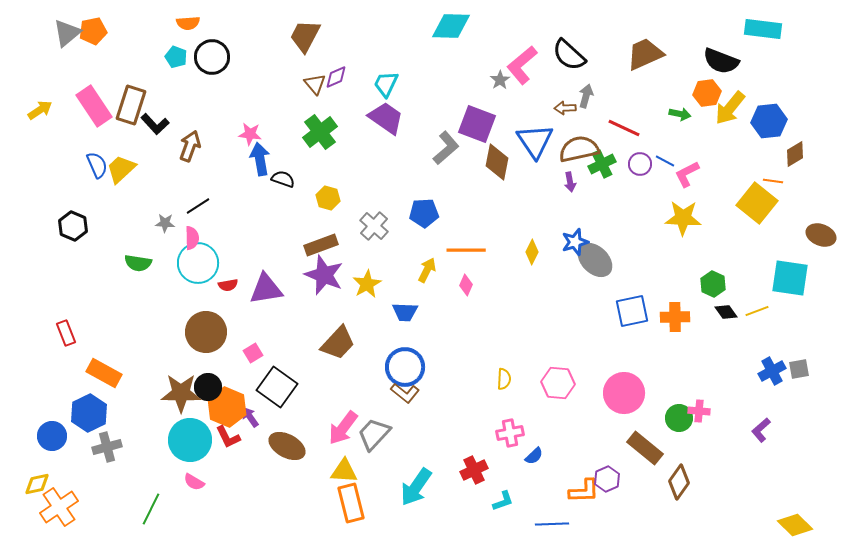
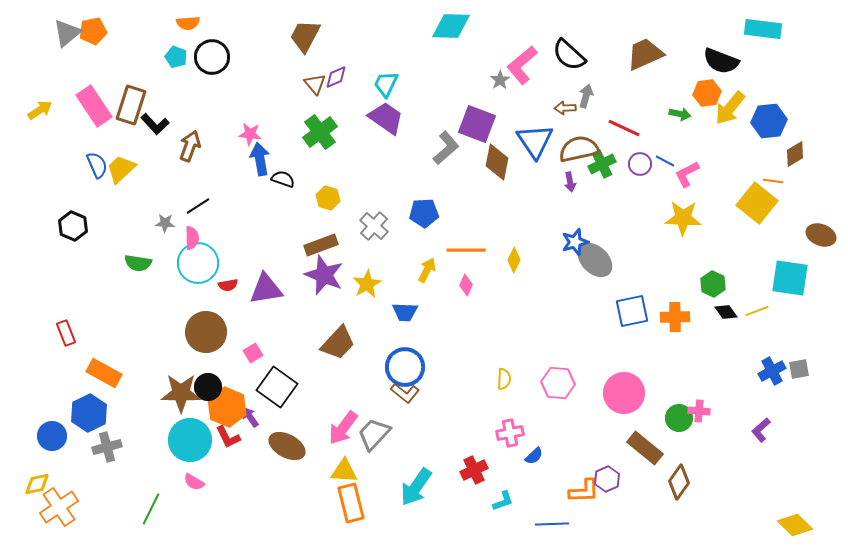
yellow diamond at (532, 252): moved 18 px left, 8 px down
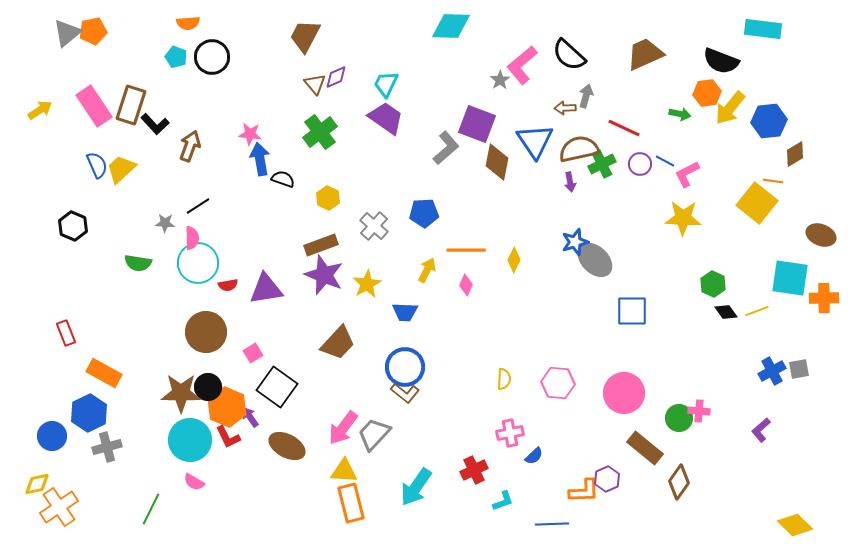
yellow hexagon at (328, 198): rotated 10 degrees clockwise
blue square at (632, 311): rotated 12 degrees clockwise
orange cross at (675, 317): moved 149 px right, 19 px up
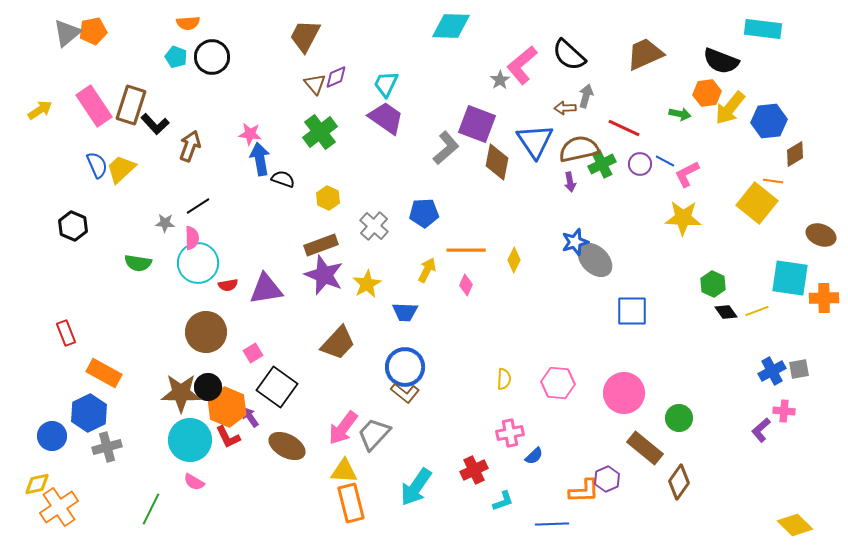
pink cross at (699, 411): moved 85 px right
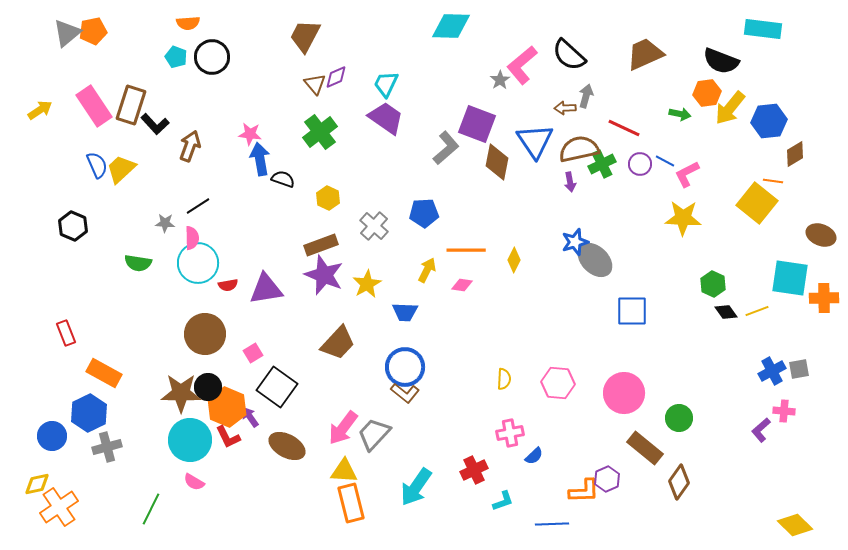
pink diamond at (466, 285): moved 4 px left; rotated 75 degrees clockwise
brown circle at (206, 332): moved 1 px left, 2 px down
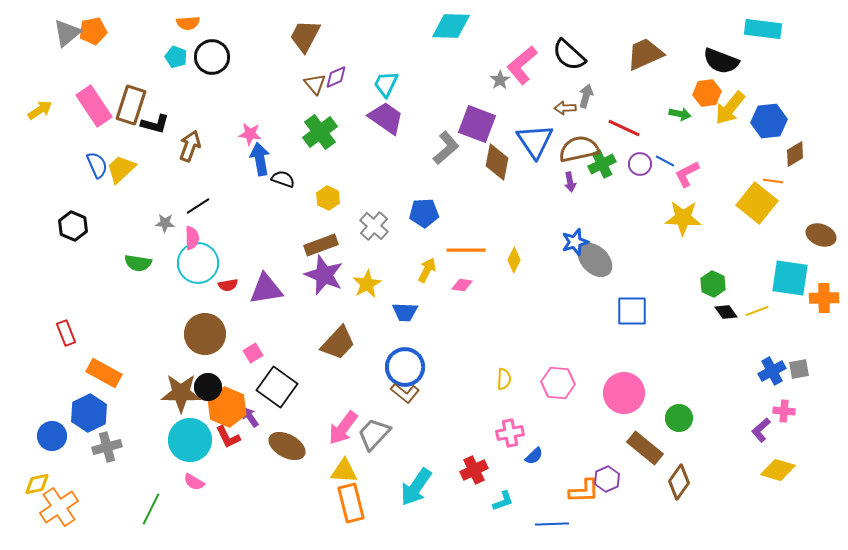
black L-shape at (155, 124): rotated 32 degrees counterclockwise
yellow diamond at (795, 525): moved 17 px left, 55 px up; rotated 28 degrees counterclockwise
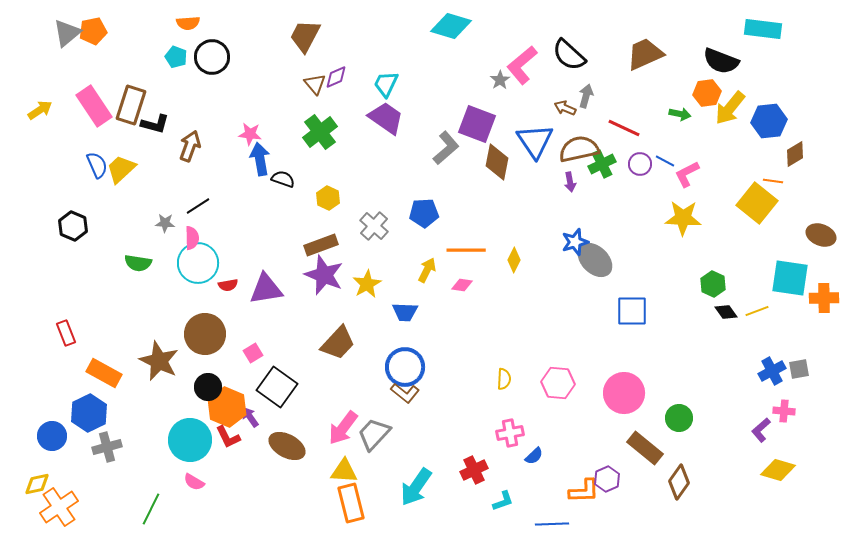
cyan diamond at (451, 26): rotated 15 degrees clockwise
brown arrow at (565, 108): rotated 25 degrees clockwise
brown star at (181, 393): moved 22 px left, 32 px up; rotated 24 degrees clockwise
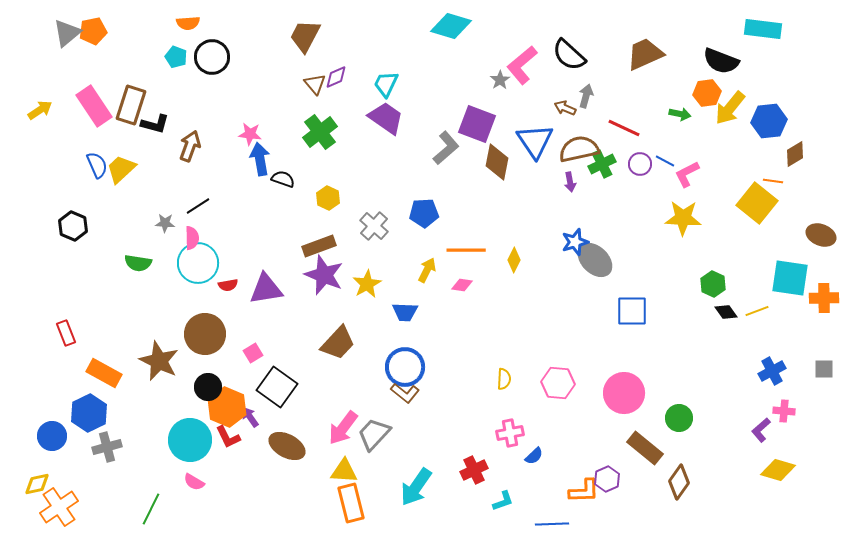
brown rectangle at (321, 245): moved 2 px left, 1 px down
gray square at (799, 369): moved 25 px right; rotated 10 degrees clockwise
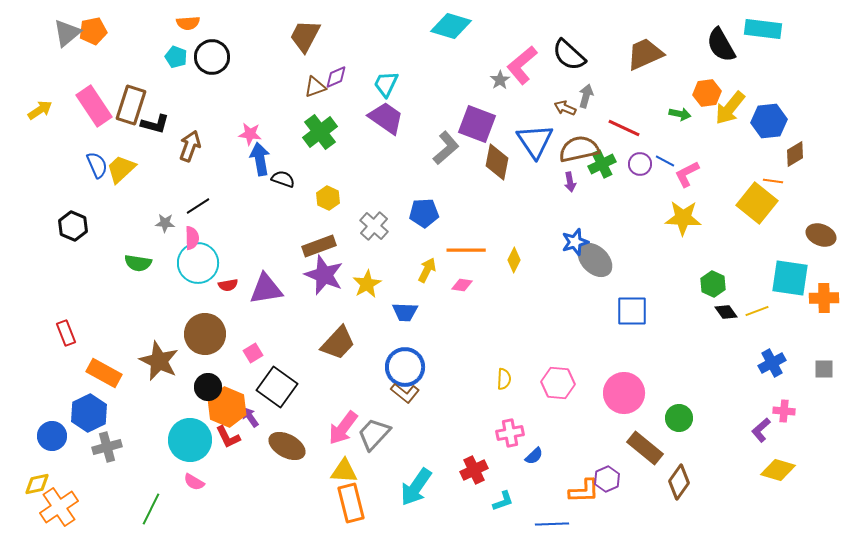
black semicircle at (721, 61): moved 16 px up; rotated 39 degrees clockwise
brown triangle at (315, 84): moved 3 px down; rotated 50 degrees clockwise
blue cross at (772, 371): moved 8 px up
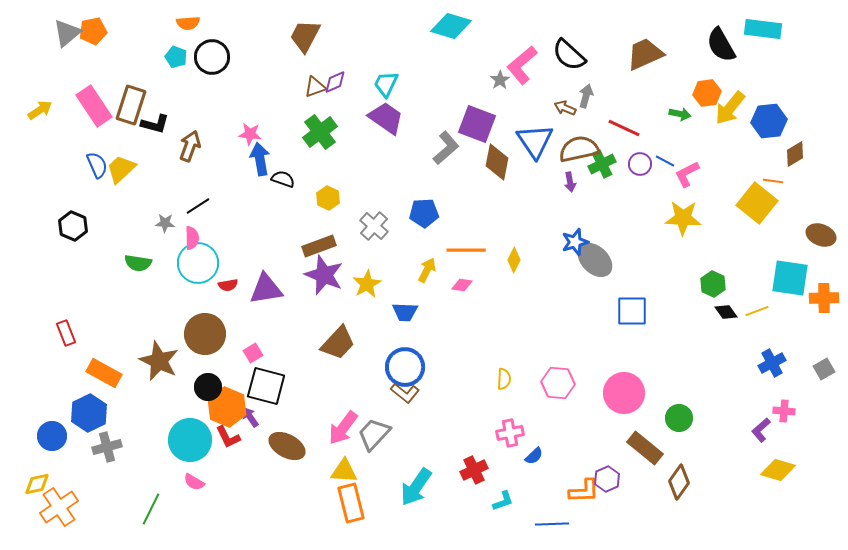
purple diamond at (336, 77): moved 1 px left, 5 px down
gray square at (824, 369): rotated 30 degrees counterclockwise
black square at (277, 387): moved 11 px left, 1 px up; rotated 21 degrees counterclockwise
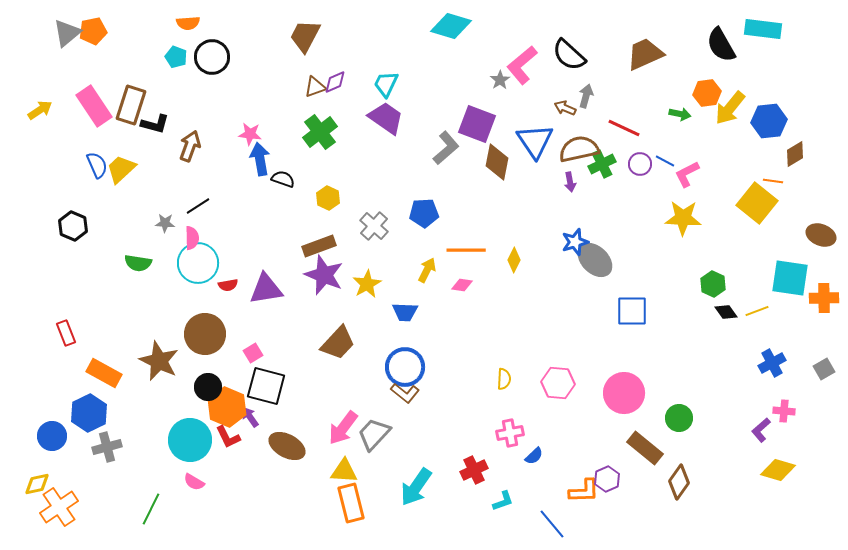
blue line at (552, 524): rotated 52 degrees clockwise
